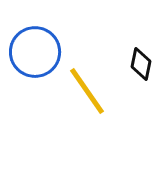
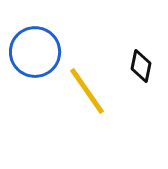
black diamond: moved 2 px down
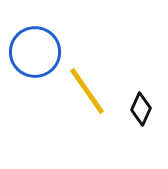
black diamond: moved 43 px down; rotated 12 degrees clockwise
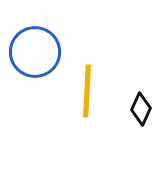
yellow line: rotated 38 degrees clockwise
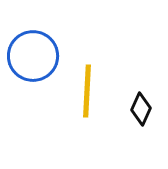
blue circle: moved 2 px left, 4 px down
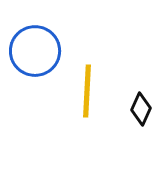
blue circle: moved 2 px right, 5 px up
